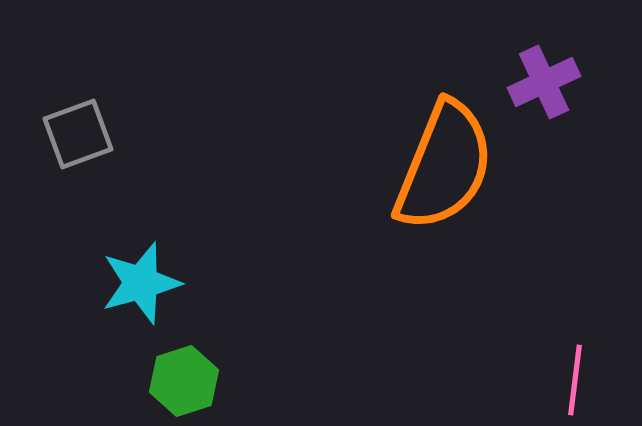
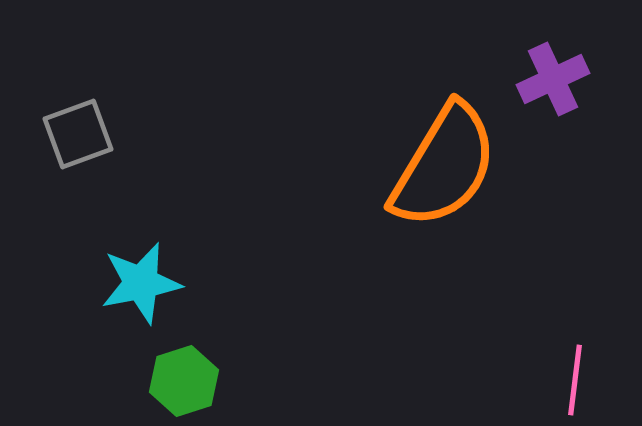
purple cross: moved 9 px right, 3 px up
orange semicircle: rotated 9 degrees clockwise
cyan star: rotated 4 degrees clockwise
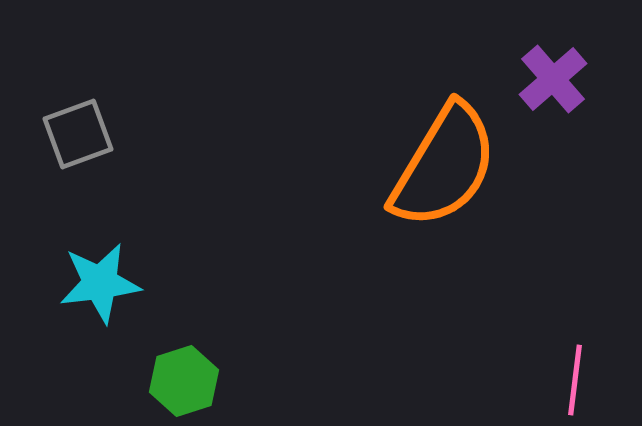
purple cross: rotated 16 degrees counterclockwise
cyan star: moved 41 px left; rotated 4 degrees clockwise
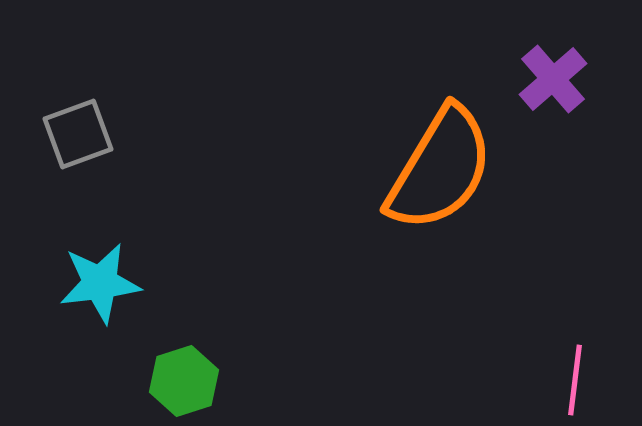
orange semicircle: moved 4 px left, 3 px down
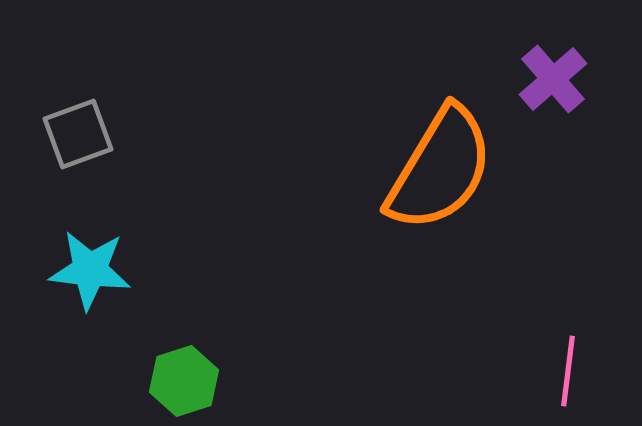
cyan star: moved 10 px left, 13 px up; rotated 14 degrees clockwise
pink line: moved 7 px left, 9 px up
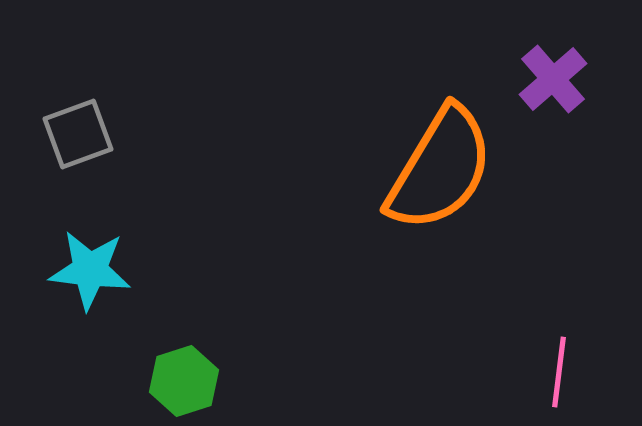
pink line: moved 9 px left, 1 px down
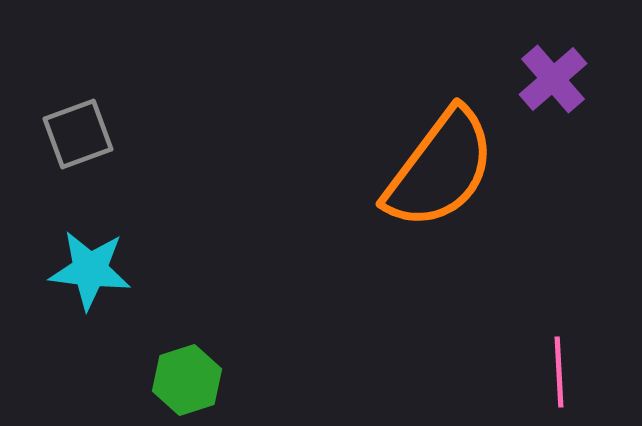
orange semicircle: rotated 6 degrees clockwise
pink line: rotated 10 degrees counterclockwise
green hexagon: moved 3 px right, 1 px up
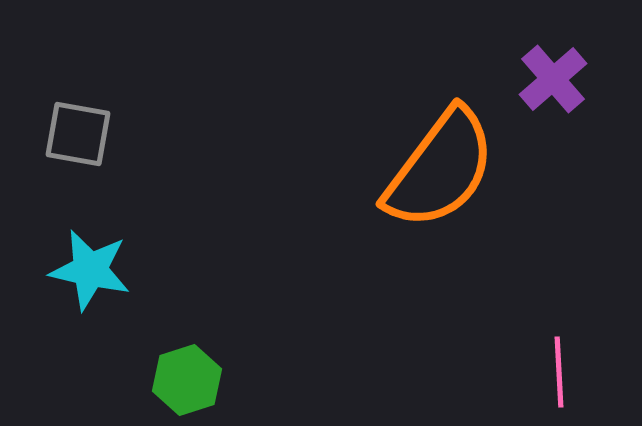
gray square: rotated 30 degrees clockwise
cyan star: rotated 6 degrees clockwise
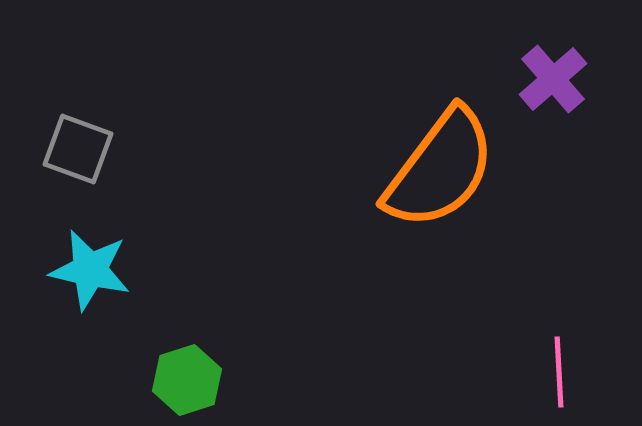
gray square: moved 15 px down; rotated 10 degrees clockwise
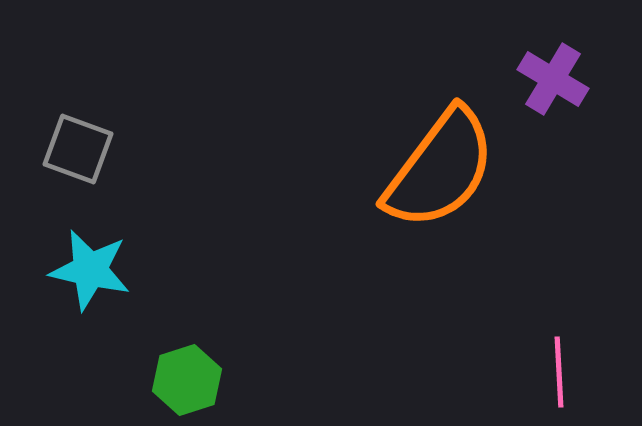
purple cross: rotated 18 degrees counterclockwise
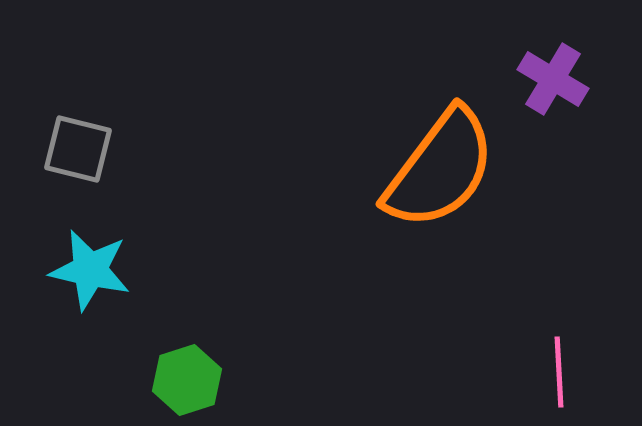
gray square: rotated 6 degrees counterclockwise
